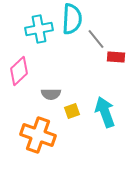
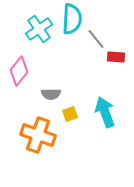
cyan cross: rotated 24 degrees counterclockwise
pink diamond: rotated 8 degrees counterclockwise
yellow square: moved 2 px left, 3 px down
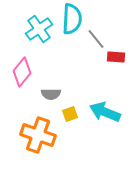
pink diamond: moved 3 px right, 1 px down
cyan arrow: rotated 48 degrees counterclockwise
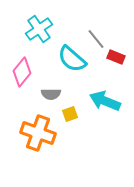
cyan semicircle: moved 40 px down; rotated 128 degrees clockwise
red rectangle: rotated 18 degrees clockwise
cyan arrow: moved 11 px up
orange cross: moved 2 px up
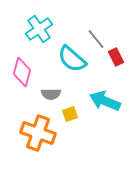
red rectangle: rotated 42 degrees clockwise
pink diamond: rotated 24 degrees counterclockwise
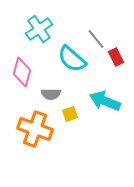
orange cross: moved 3 px left, 4 px up
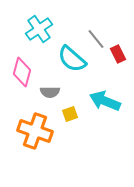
red rectangle: moved 2 px right, 3 px up
gray semicircle: moved 1 px left, 2 px up
orange cross: moved 2 px down
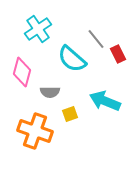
cyan cross: moved 1 px left
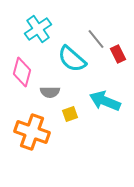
orange cross: moved 3 px left, 1 px down
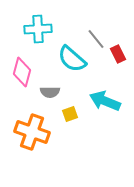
cyan cross: rotated 32 degrees clockwise
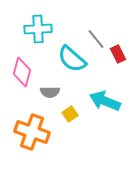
yellow square: rotated 14 degrees counterclockwise
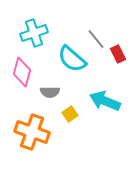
cyan cross: moved 4 px left, 4 px down; rotated 16 degrees counterclockwise
